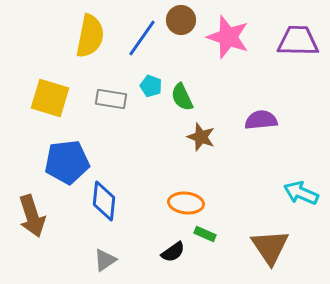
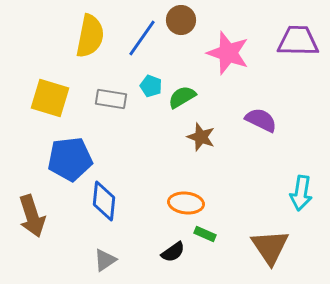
pink star: moved 16 px down
green semicircle: rotated 84 degrees clockwise
purple semicircle: rotated 32 degrees clockwise
blue pentagon: moved 3 px right, 3 px up
cyan arrow: rotated 104 degrees counterclockwise
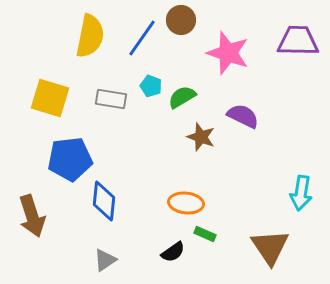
purple semicircle: moved 18 px left, 4 px up
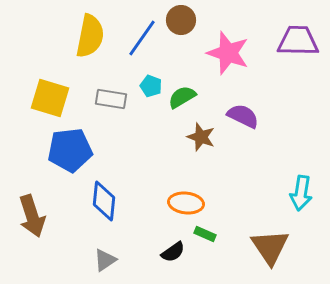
blue pentagon: moved 9 px up
